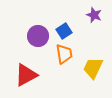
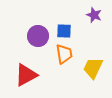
blue square: rotated 35 degrees clockwise
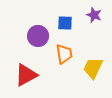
blue square: moved 1 px right, 8 px up
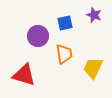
blue square: rotated 14 degrees counterclockwise
red triangle: moved 2 px left; rotated 45 degrees clockwise
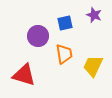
yellow trapezoid: moved 2 px up
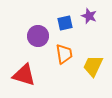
purple star: moved 5 px left, 1 px down
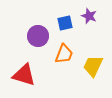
orange trapezoid: rotated 30 degrees clockwise
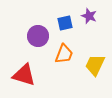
yellow trapezoid: moved 2 px right, 1 px up
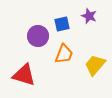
blue square: moved 3 px left, 1 px down
yellow trapezoid: rotated 15 degrees clockwise
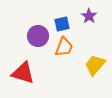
purple star: rotated 14 degrees clockwise
orange trapezoid: moved 7 px up
red triangle: moved 1 px left, 2 px up
